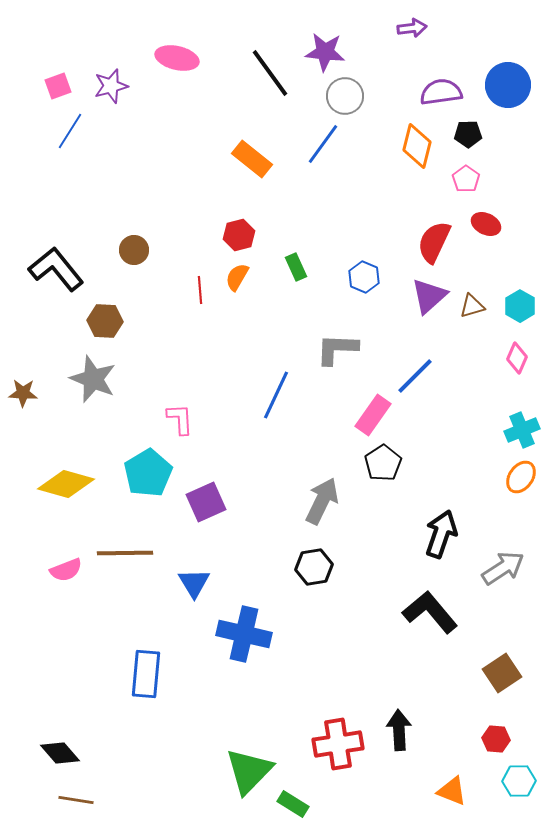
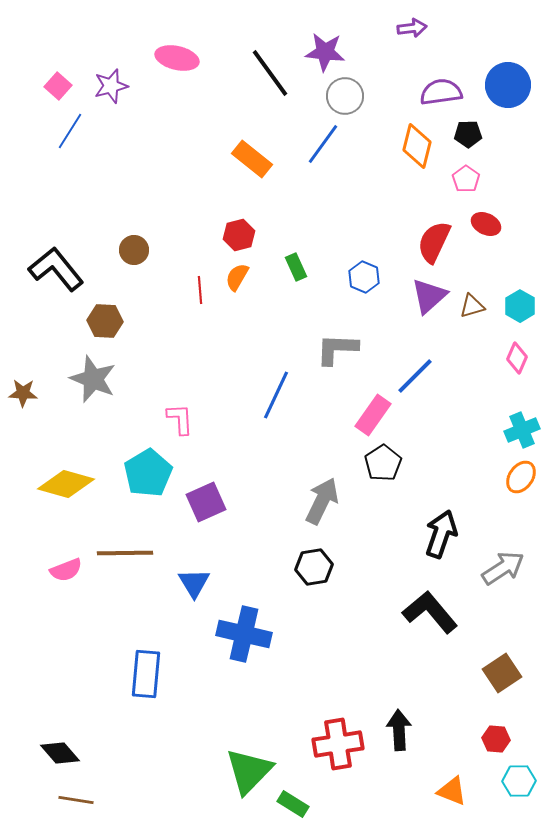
pink square at (58, 86): rotated 28 degrees counterclockwise
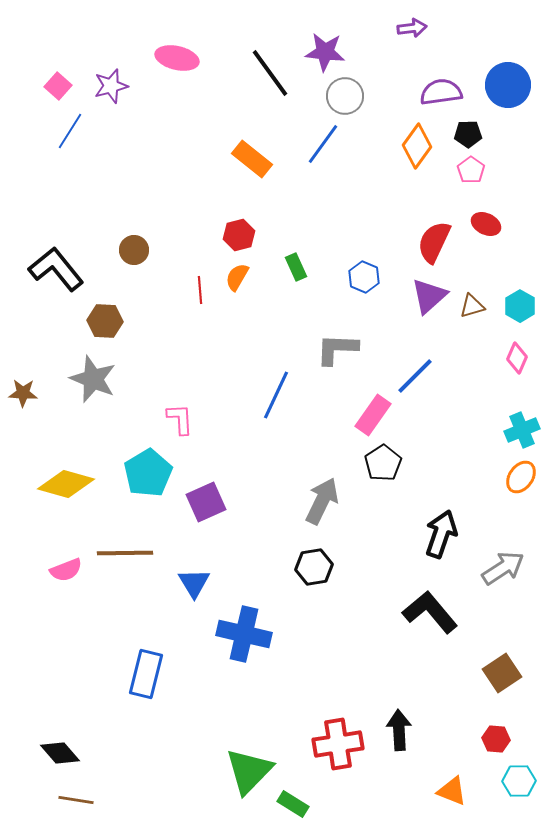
orange diamond at (417, 146): rotated 21 degrees clockwise
pink pentagon at (466, 179): moved 5 px right, 9 px up
blue rectangle at (146, 674): rotated 9 degrees clockwise
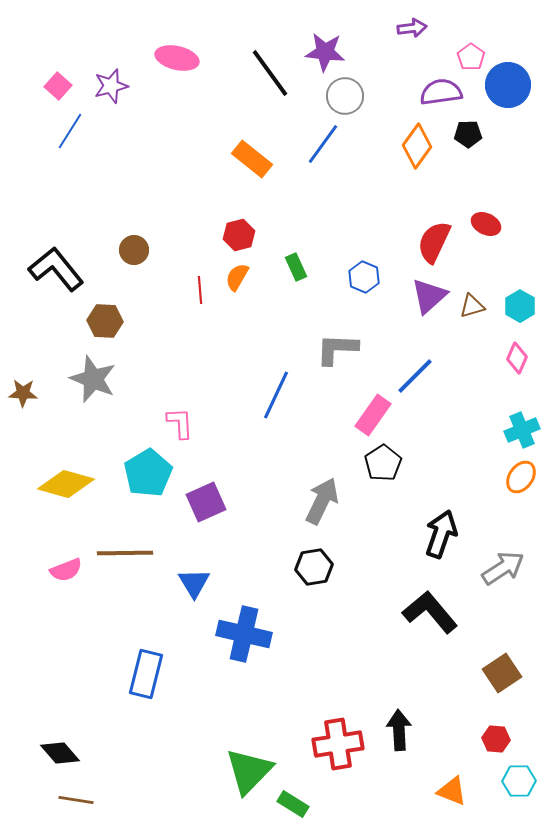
pink pentagon at (471, 170): moved 113 px up
pink L-shape at (180, 419): moved 4 px down
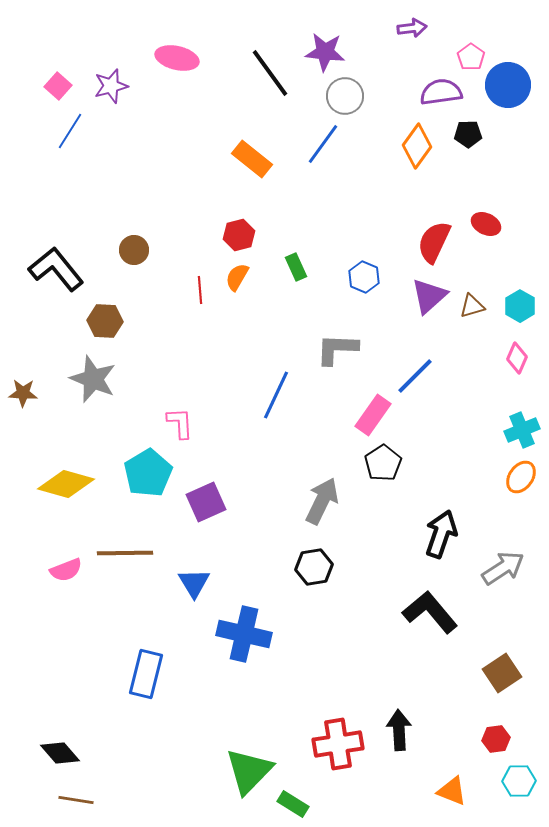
red hexagon at (496, 739): rotated 12 degrees counterclockwise
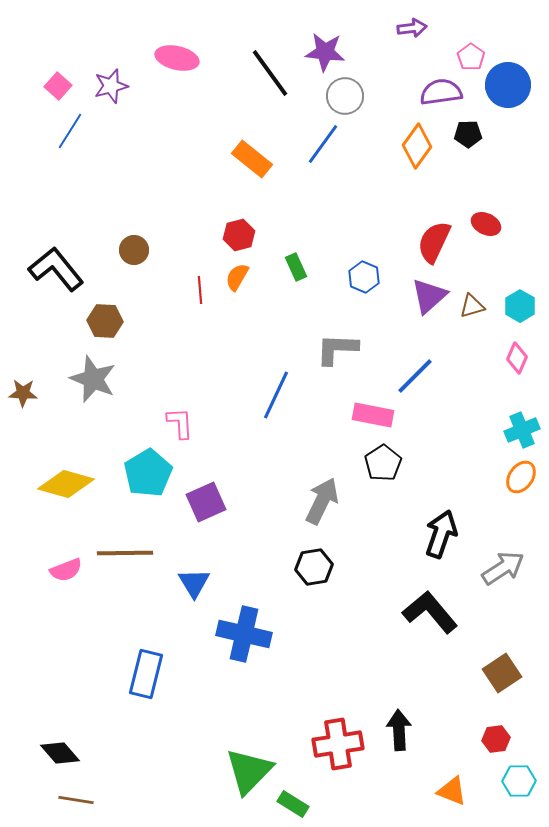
pink rectangle at (373, 415): rotated 66 degrees clockwise
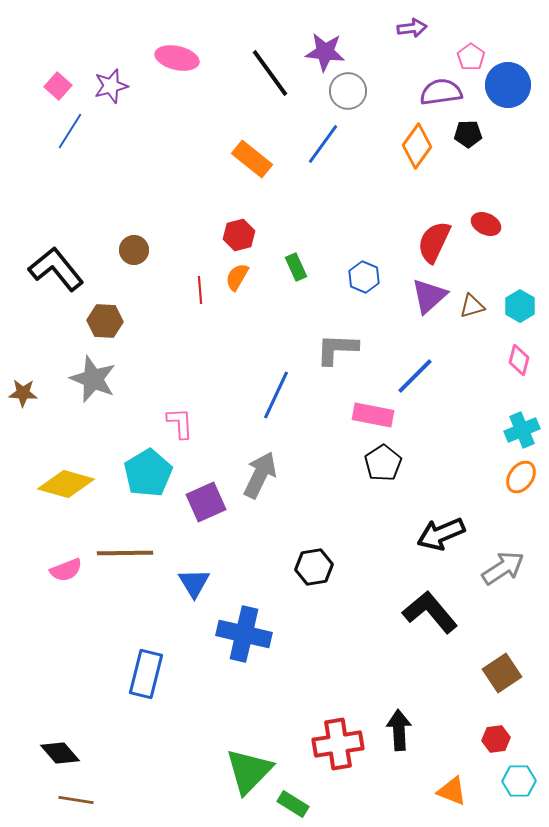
gray circle at (345, 96): moved 3 px right, 5 px up
pink diamond at (517, 358): moved 2 px right, 2 px down; rotated 8 degrees counterclockwise
gray arrow at (322, 501): moved 62 px left, 26 px up
black arrow at (441, 534): rotated 132 degrees counterclockwise
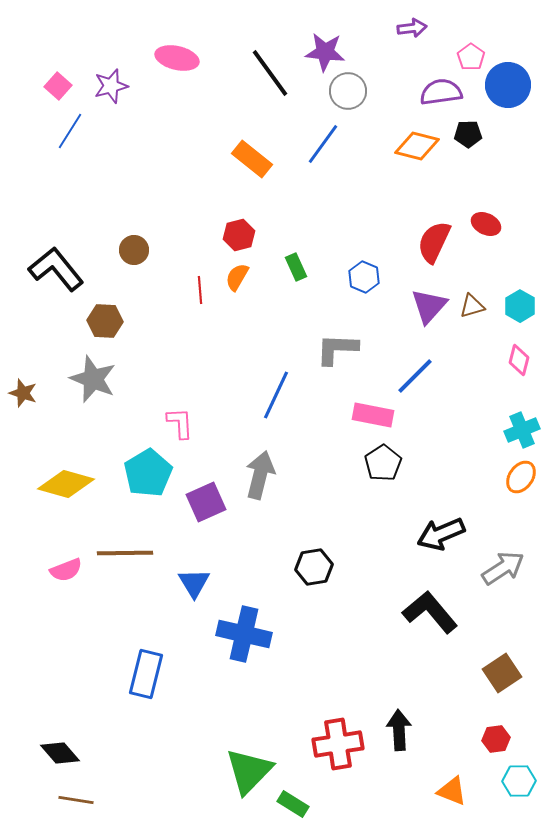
orange diamond at (417, 146): rotated 69 degrees clockwise
purple triangle at (429, 296): moved 10 px down; rotated 6 degrees counterclockwise
brown star at (23, 393): rotated 16 degrees clockwise
gray arrow at (260, 475): rotated 12 degrees counterclockwise
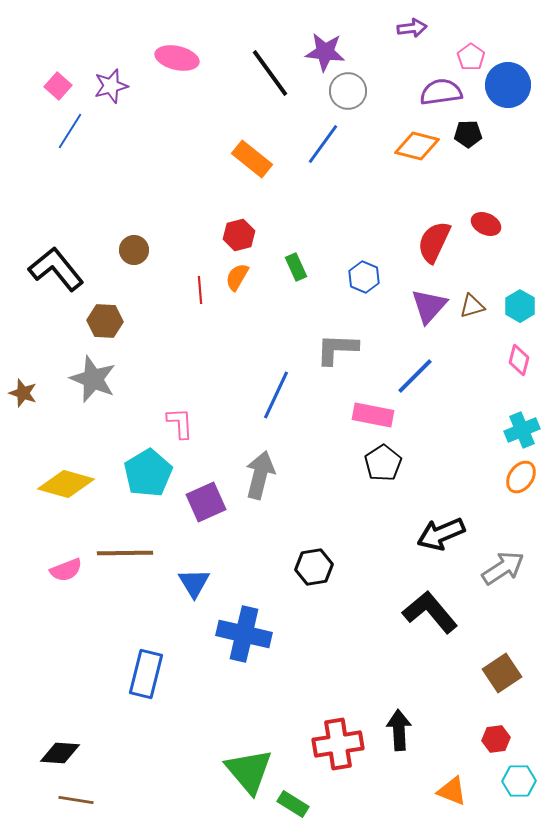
black diamond at (60, 753): rotated 45 degrees counterclockwise
green triangle at (249, 771): rotated 24 degrees counterclockwise
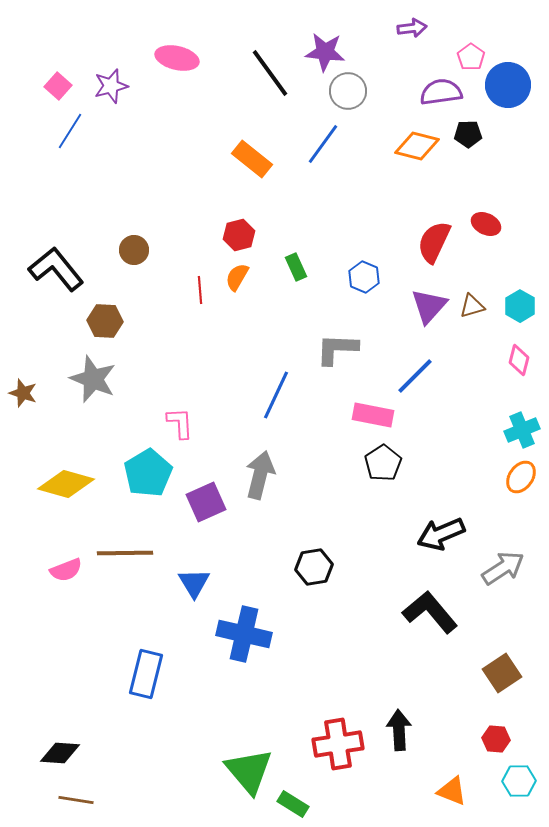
red hexagon at (496, 739): rotated 12 degrees clockwise
